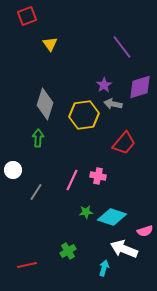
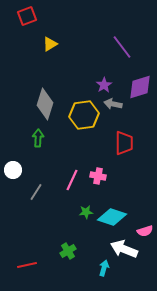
yellow triangle: rotated 35 degrees clockwise
red trapezoid: rotated 40 degrees counterclockwise
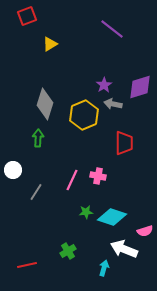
purple line: moved 10 px left, 18 px up; rotated 15 degrees counterclockwise
yellow hexagon: rotated 16 degrees counterclockwise
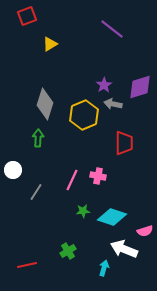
green star: moved 3 px left, 1 px up
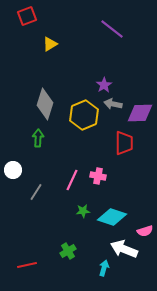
purple diamond: moved 26 px down; rotated 16 degrees clockwise
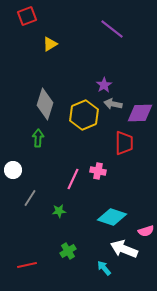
pink cross: moved 5 px up
pink line: moved 1 px right, 1 px up
gray line: moved 6 px left, 6 px down
green star: moved 24 px left
pink semicircle: moved 1 px right
cyan arrow: rotated 56 degrees counterclockwise
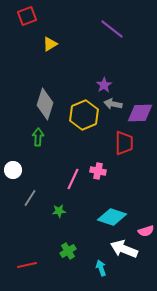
green arrow: moved 1 px up
cyan arrow: moved 3 px left; rotated 21 degrees clockwise
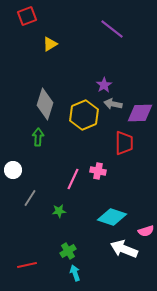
cyan arrow: moved 26 px left, 5 px down
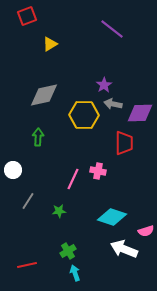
gray diamond: moved 1 px left, 9 px up; rotated 60 degrees clockwise
yellow hexagon: rotated 24 degrees clockwise
gray line: moved 2 px left, 3 px down
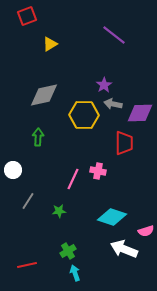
purple line: moved 2 px right, 6 px down
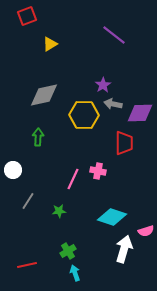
purple star: moved 1 px left
white arrow: rotated 84 degrees clockwise
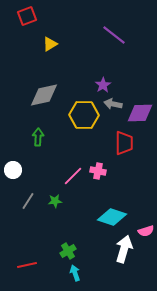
pink line: moved 3 px up; rotated 20 degrees clockwise
green star: moved 4 px left, 10 px up
